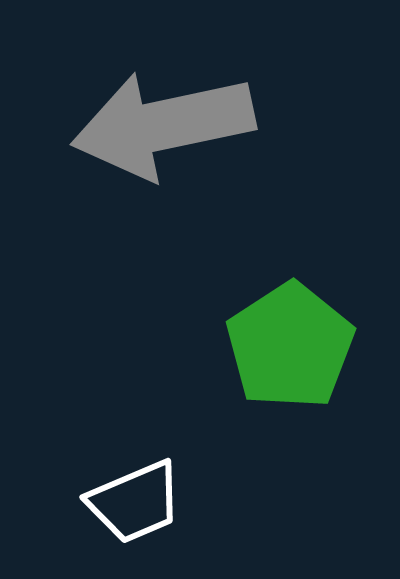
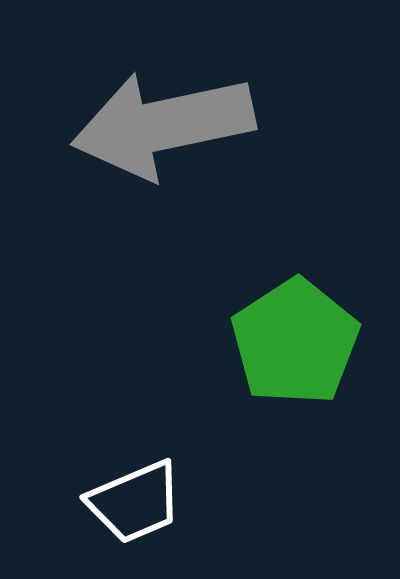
green pentagon: moved 5 px right, 4 px up
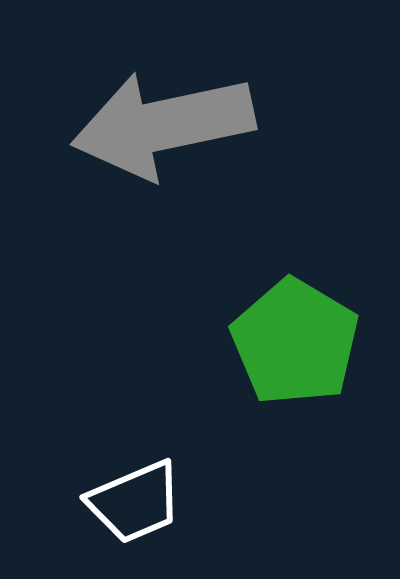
green pentagon: rotated 8 degrees counterclockwise
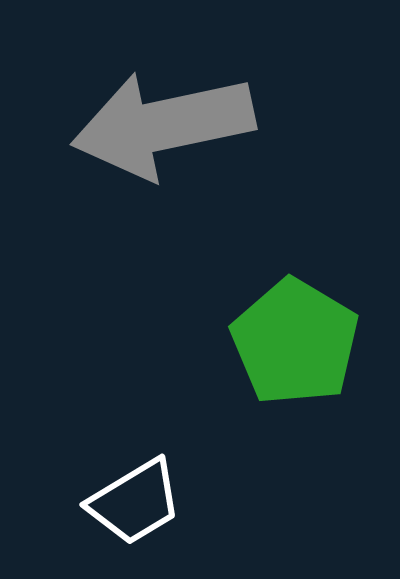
white trapezoid: rotated 8 degrees counterclockwise
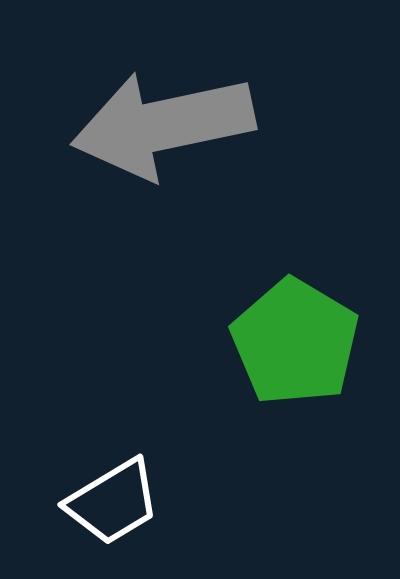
white trapezoid: moved 22 px left
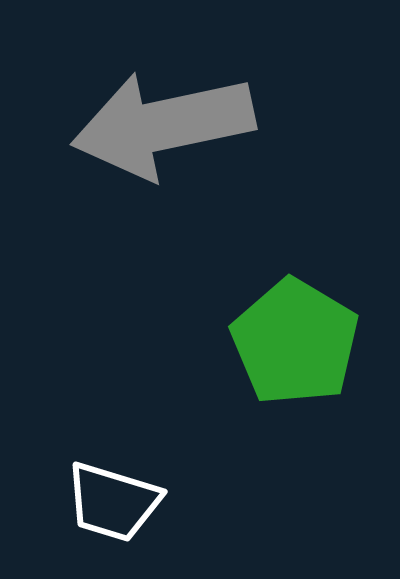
white trapezoid: rotated 48 degrees clockwise
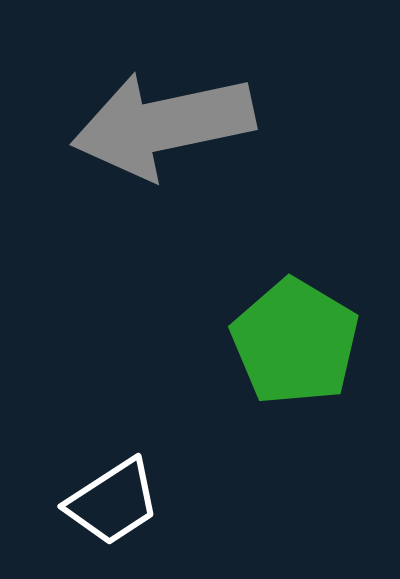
white trapezoid: rotated 50 degrees counterclockwise
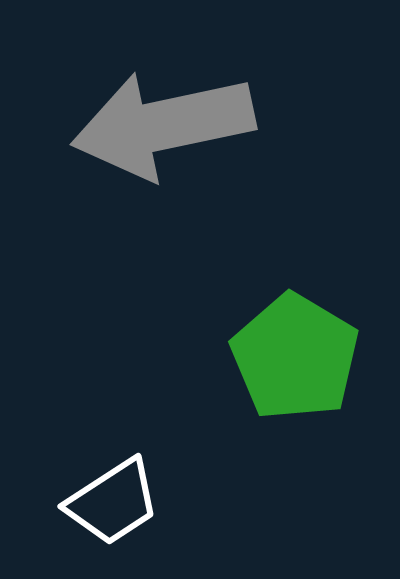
green pentagon: moved 15 px down
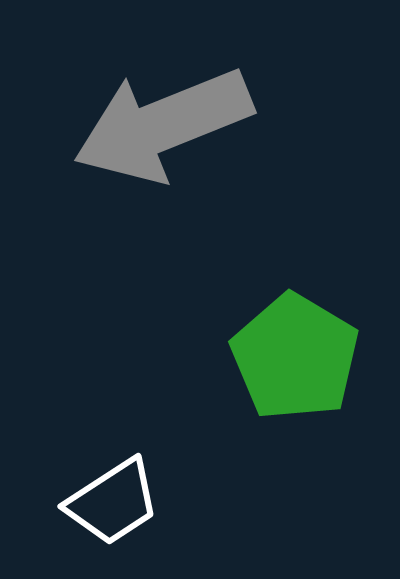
gray arrow: rotated 10 degrees counterclockwise
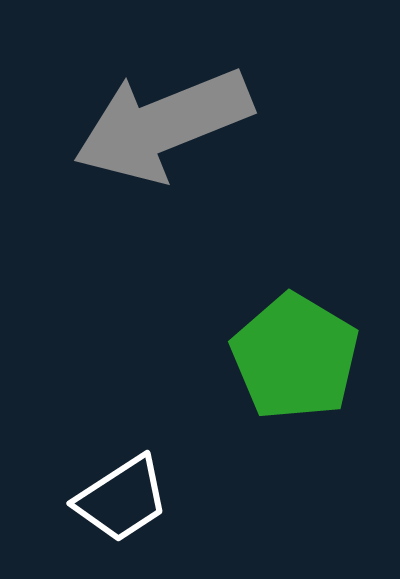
white trapezoid: moved 9 px right, 3 px up
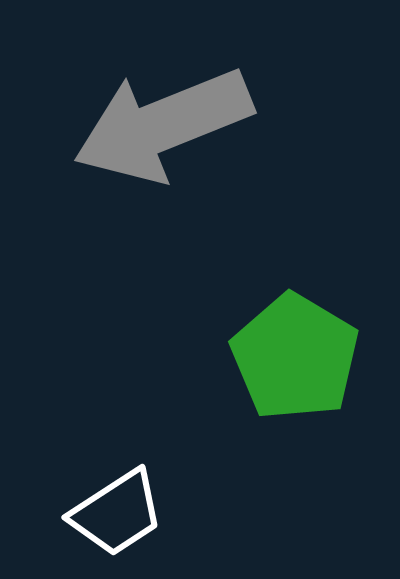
white trapezoid: moved 5 px left, 14 px down
